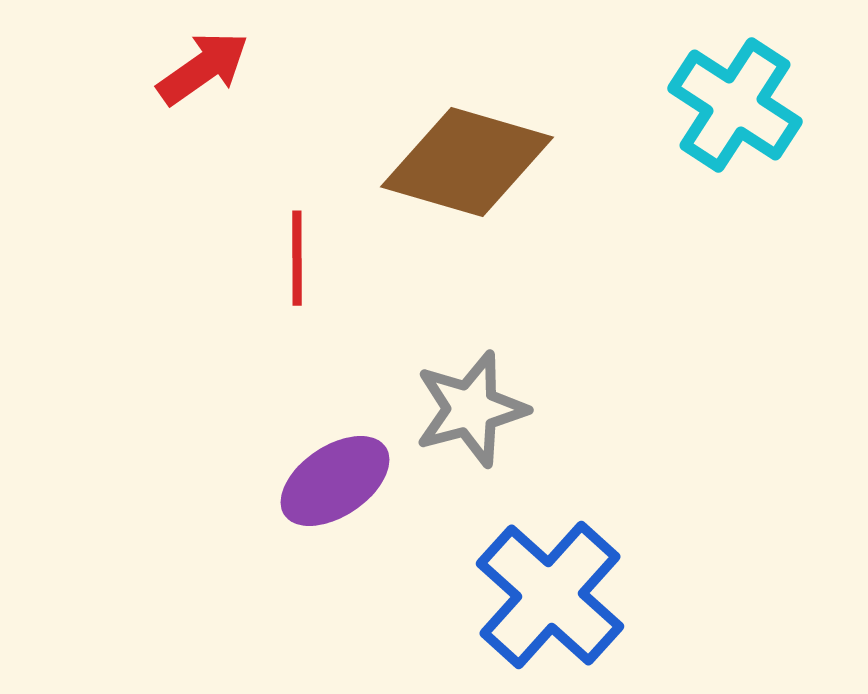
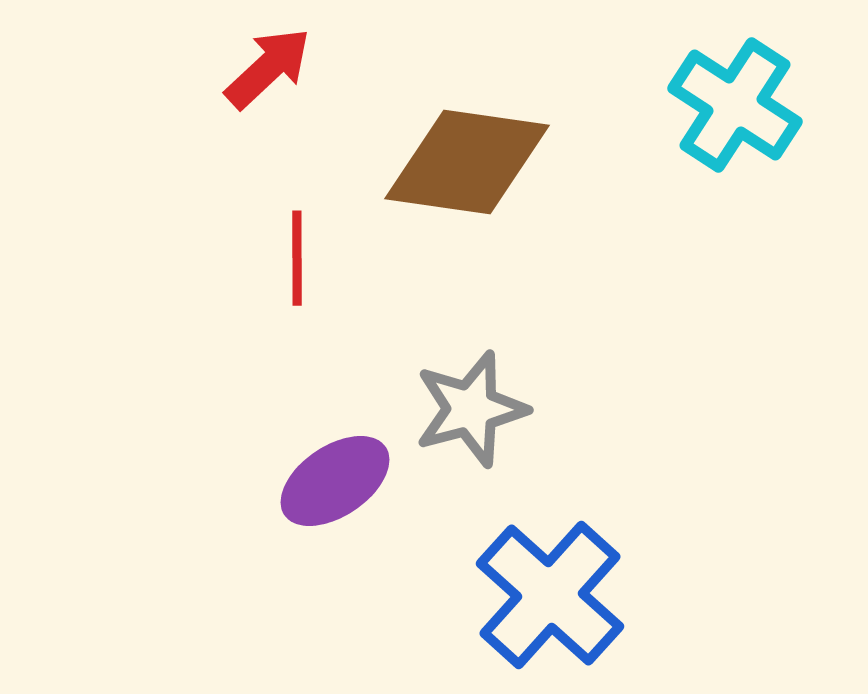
red arrow: moved 65 px right; rotated 8 degrees counterclockwise
brown diamond: rotated 8 degrees counterclockwise
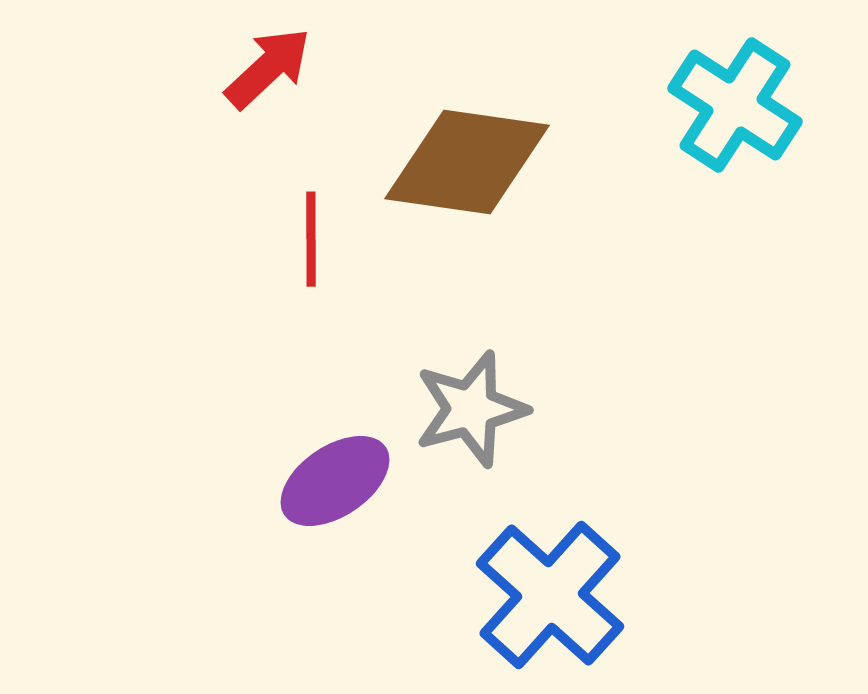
red line: moved 14 px right, 19 px up
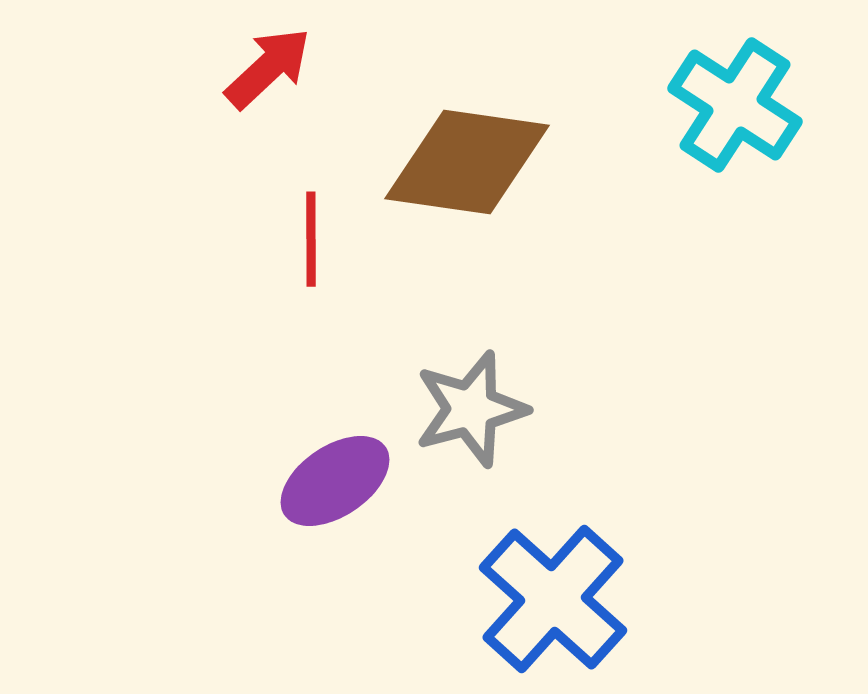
blue cross: moved 3 px right, 4 px down
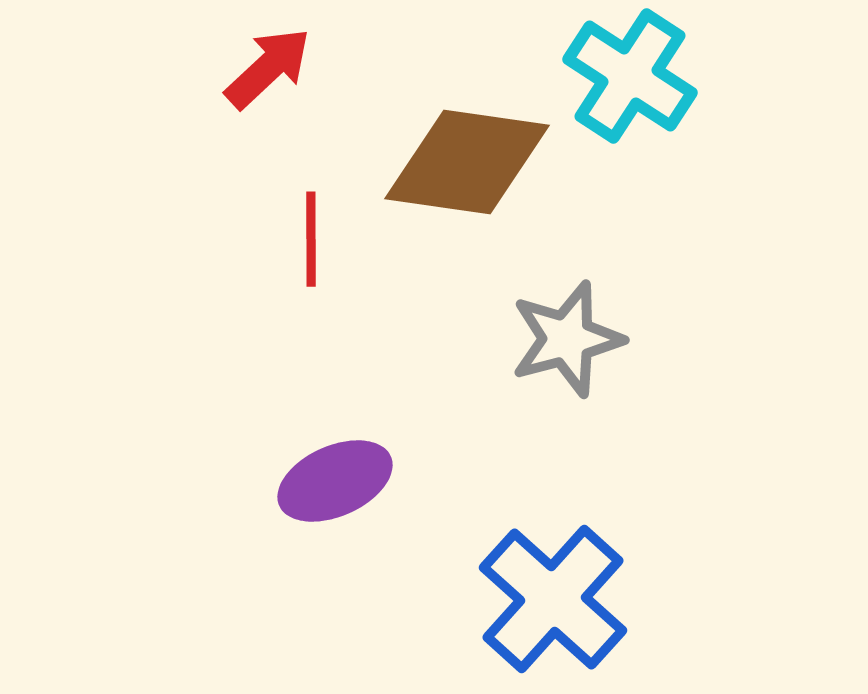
cyan cross: moved 105 px left, 29 px up
gray star: moved 96 px right, 70 px up
purple ellipse: rotated 10 degrees clockwise
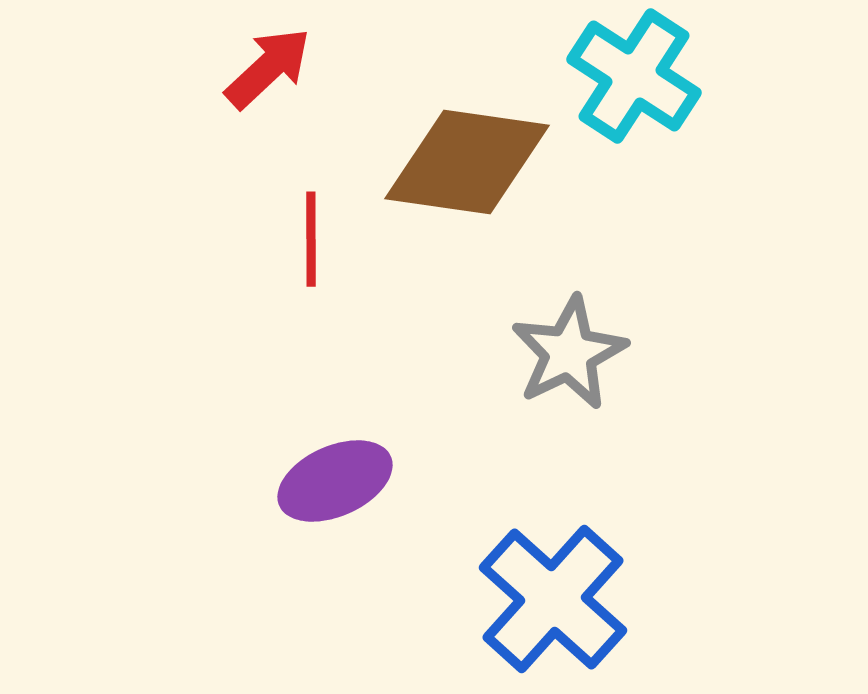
cyan cross: moved 4 px right
gray star: moved 2 px right, 14 px down; rotated 11 degrees counterclockwise
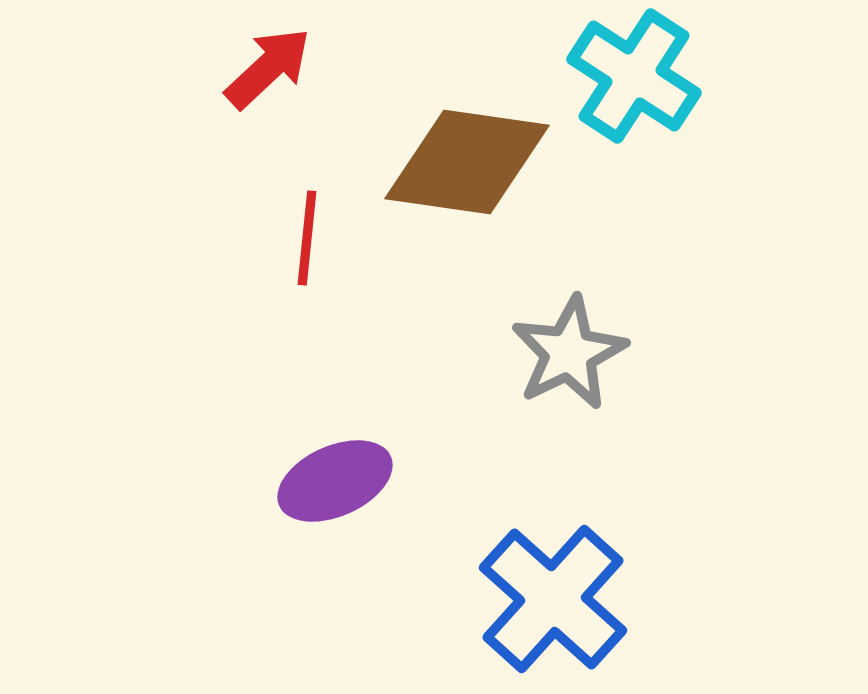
red line: moved 4 px left, 1 px up; rotated 6 degrees clockwise
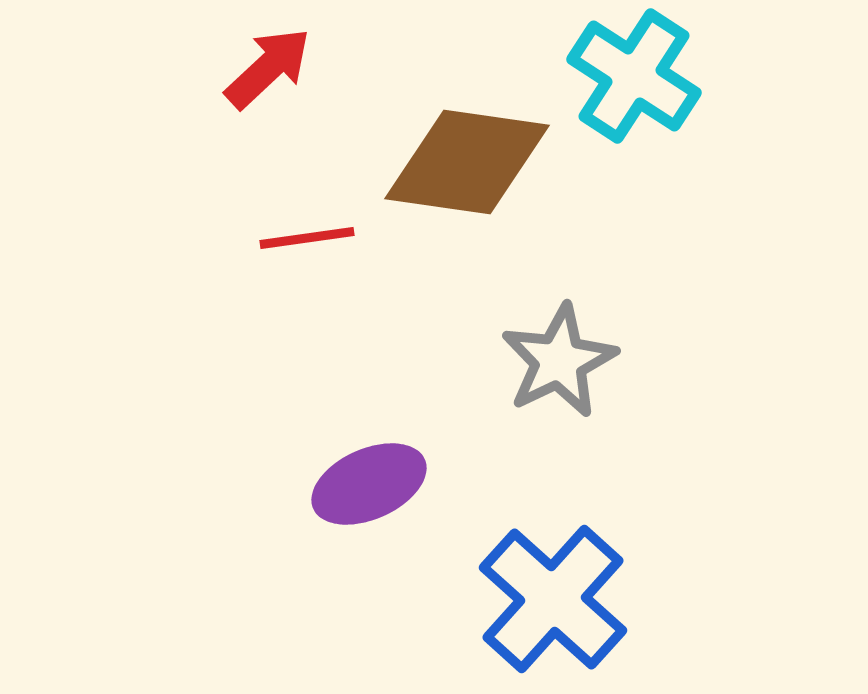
red line: rotated 76 degrees clockwise
gray star: moved 10 px left, 8 px down
purple ellipse: moved 34 px right, 3 px down
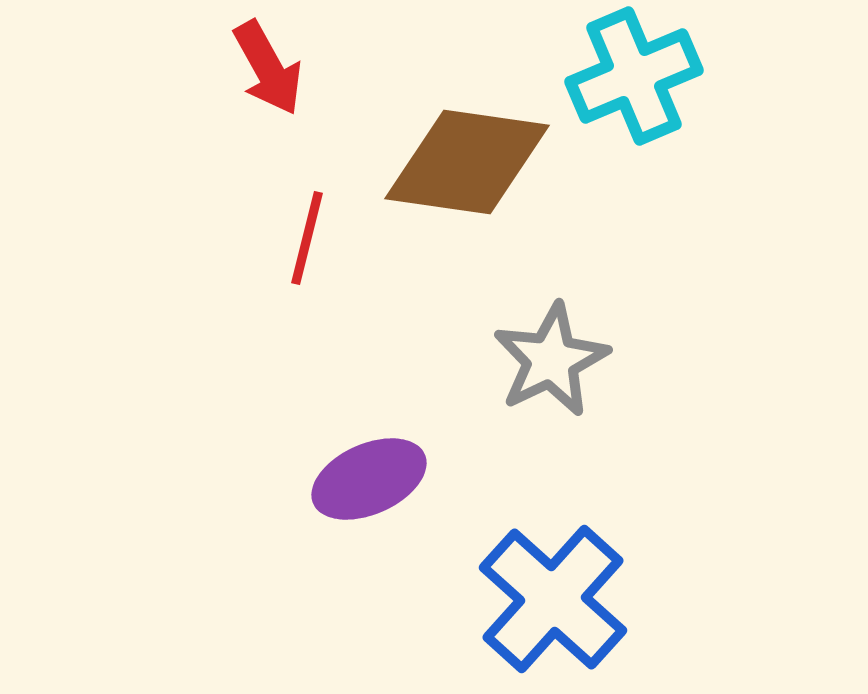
red arrow: rotated 104 degrees clockwise
cyan cross: rotated 34 degrees clockwise
red line: rotated 68 degrees counterclockwise
gray star: moved 8 px left, 1 px up
purple ellipse: moved 5 px up
